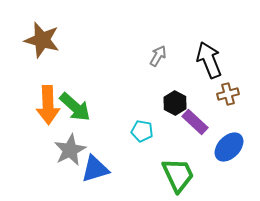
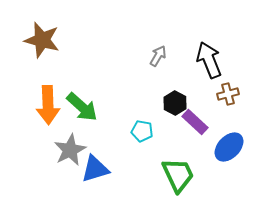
green arrow: moved 7 px right
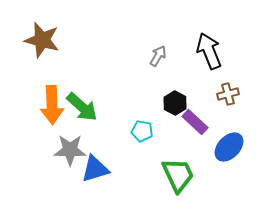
black arrow: moved 9 px up
orange arrow: moved 4 px right
gray star: rotated 28 degrees clockwise
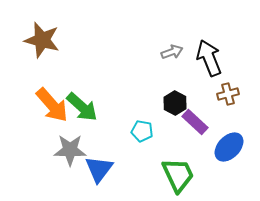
black arrow: moved 7 px down
gray arrow: moved 14 px right, 4 px up; rotated 40 degrees clockwise
orange arrow: rotated 39 degrees counterclockwise
blue triangle: moved 4 px right; rotated 36 degrees counterclockwise
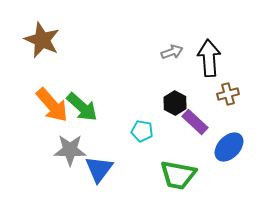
brown star: rotated 9 degrees clockwise
black arrow: rotated 18 degrees clockwise
green trapezoid: rotated 126 degrees clockwise
